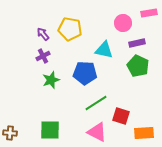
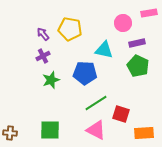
red square: moved 2 px up
pink triangle: moved 1 px left, 2 px up
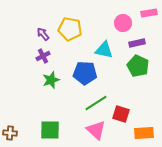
pink triangle: rotated 15 degrees clockwise
